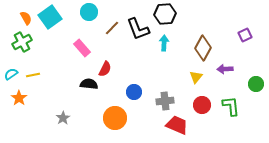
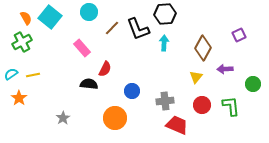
cyan square: rotated 15 degrees counterclockwise
purple square: moved 6 px left
green circle: moved 3 px left
blue circle: moved 2 px left, 1 px up
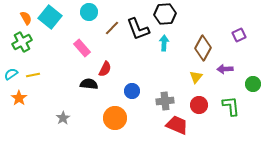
red circle: moved 3 px left
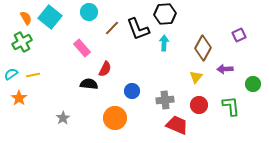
gray cross: moved 1 px up
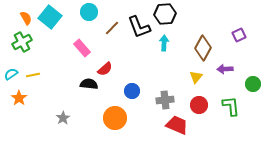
black L-shape: moved 1 px right, 2 px up
red semicircle: rotated 21 degrees clockwise
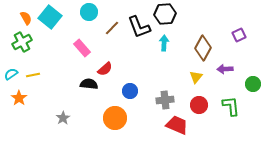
blue circle: moved 2 px left
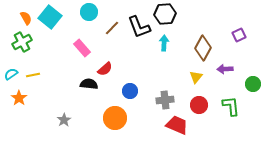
gray star: moved 1 px right, 2 px down
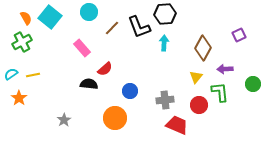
green L-shape: moved 11 px left, 14 px up
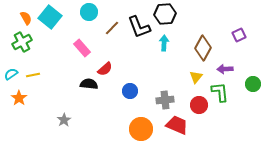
orange circle: moved 26 px right, 11 px down
